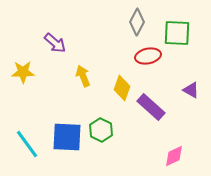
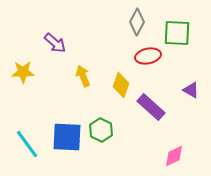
yellow diamond: moved 1 px left, 3 px up
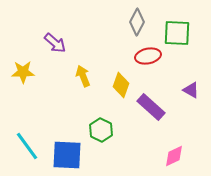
blue square: moved 18 px down
cyan line: moved 2 px down
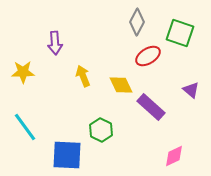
green square: moved 3 px right; rotated 16 degrees clockwise
purple arrow: rotated 45 degrees clockwise
red ellipse: rotated 20 degrees counterclockwise
yellow diamond: rotated 45 degrees counterclockwise
purple triangle: rotated 12 degrees clockwise
cyan line: moved 2 px left, 19 px up
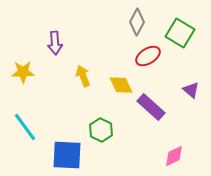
green square: rotated 12 degrees clockwise
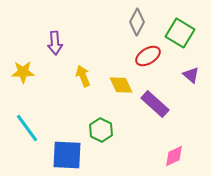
purple triangle: moved 15 px up
purple rectangle: moved 4 px right, 3 px up
cyan line: moved 2 px right, 1 px down
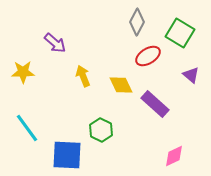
purple arrow: rotated 45 degrees counterclockwise
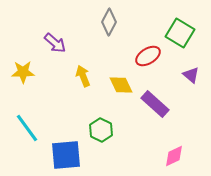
gray diamond: moved 28 px left
blue square: moved 1 px left; rotated 8 degrees counterclockwise
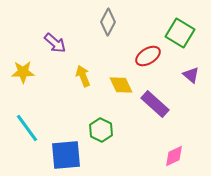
gray diamond: moved 1 px left
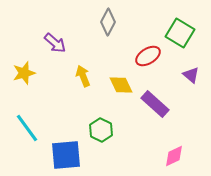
yellow star: moved 1 px right, 1 px down; rotated 15 degrees counterclockwise
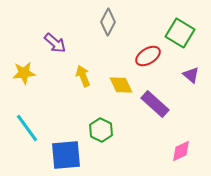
yellow star: rotated 10 degrees clockwise
pink diamond: moved 7 px right, 5 px up
